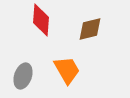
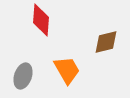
brown diamond: moved 16 px right, 13 px down
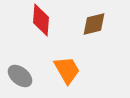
brown diamond: moved 12 px left, 18 px up
gray ellipse: moved 3 px left; rotated 70 degrees counterclockwise
